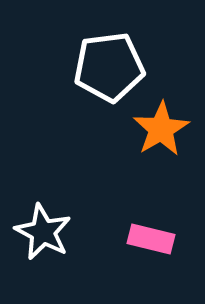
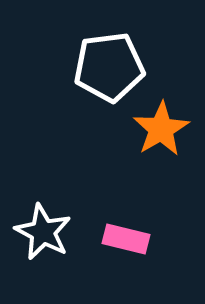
pink rectangle: moved 25 px left
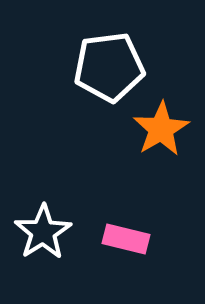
white star: rotated 12 degrees clockwise
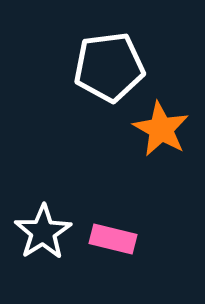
orange star: rotated 12 degrees counterclockwise
pink rectangle: moved 13 px left
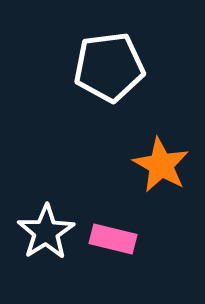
orange star: moved 36 px down
white star: moved 3 px right
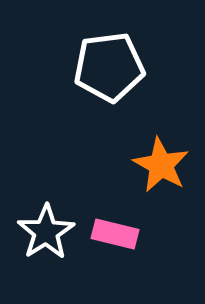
pink rectangle: moved 2 px right, 5 px up
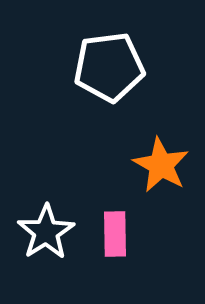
pink rectangle: rotated 75 degrees clockwise
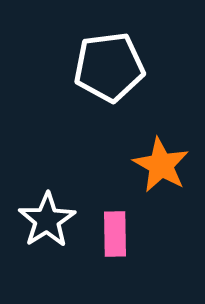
white star: moved 1 px right, 12 px up
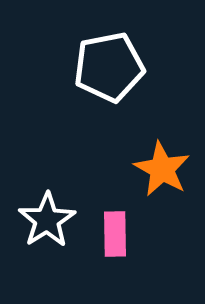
white pentagon: rotated 4 degrees counterclockwise
orange star: moved 1 px right, 4 px down
